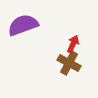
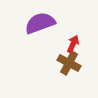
purple semicircle: moved 17 px right, 2 px up
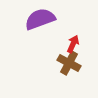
purple semicircle: moved 4 px up
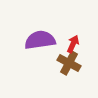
purple semicircle: moved 21 px down; rotated 12 degrees clockwise
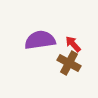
red arrow: rotated 66 degrees counterclockwise
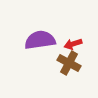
red arrow: rotated 66 degrees counterclockwise
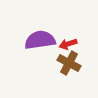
red arrow: moved 5 px left
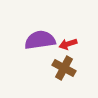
brown cross: moved 5 px left, 5 px down
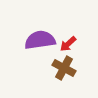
red arrow: rotated 24 degrees counterclockwise
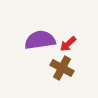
brown cross: moved 2 px left
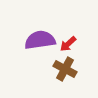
brown cross: moved 3 px right, 1 px down
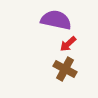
purple semicircle: moved 16 px right, 20 px up; rotated 20 degrees clockwise
